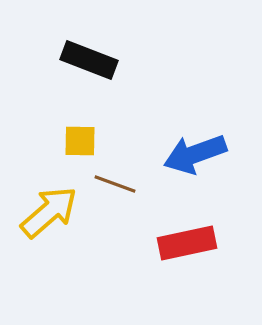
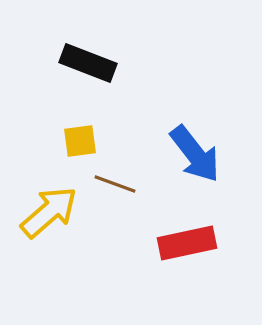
black rectangle: moved 1 px left, 3 px down
yellow square: rotated 9 degrees counterclockwise
blue arrow: rotated 108 degrees counterclockwise
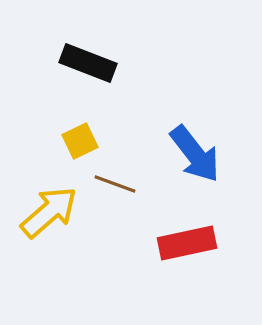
yellow square: rotated 18 degrees counterclockwise
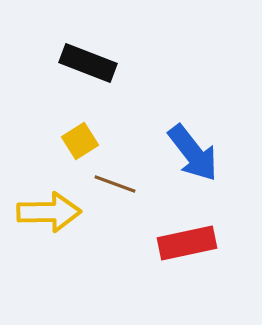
yellow square: rotated 6 degrees counterclockwise
blue arrow: moved 2 px left, 1 px up
yellow arrow: rotated 40 degrees clockwise
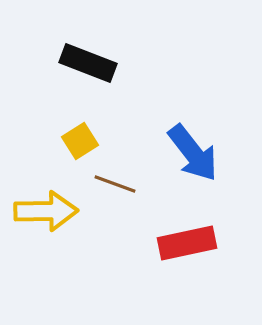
yellow arrow: moved 3 px left, 1 px up
